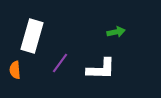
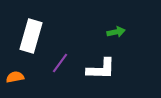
white rectangle: moved 1 px left
orange semicircle: moved 7 px down; rotated 84 degrees clockwise
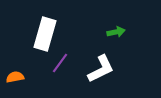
white rectangle: moved 14 px right, 2 px up
white L-shape: rotated 28 degrees counterclockwise
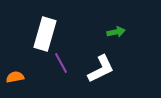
purple line: moved 1 px right; rotated 65 degrees counterclockwise
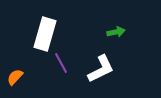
orange semicircle: rotated 36 degrees counterclockwise
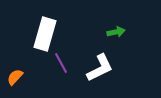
white L-shape: moved 1 px left, 1 px up
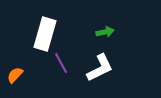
green arrow: moved 11 px left
orange semicircle: moved 2 px up
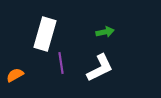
purple line: rotated 20 degrees clockwise
orange semicircle: rotated 18 degrees clockwise
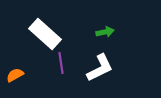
white rectangle: rotated 64 degrees counterclockwise
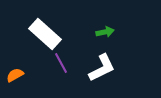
purple line: rotated 20 degrees counterclockwise
white L-shape: moved 2 px right
